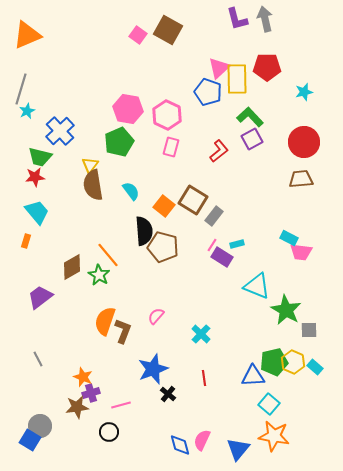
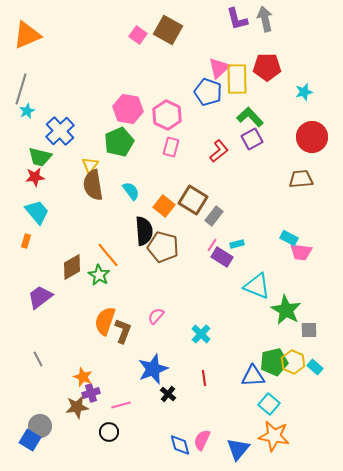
red circle at (304, 142): moved 8 px right, 5 px up
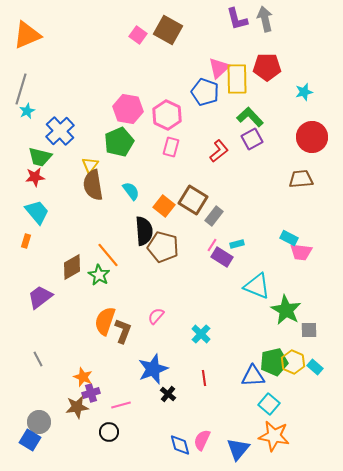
blue pentagon at (208, 92): moved 3 px left
gray circle at (40, 426): moved 1 px left, 4 px up
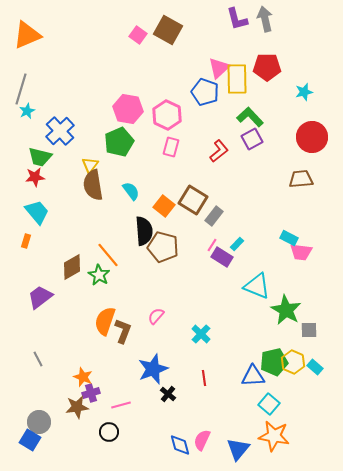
cyan rectangle at (237, 244): rotated 32 degrees counterclockwise
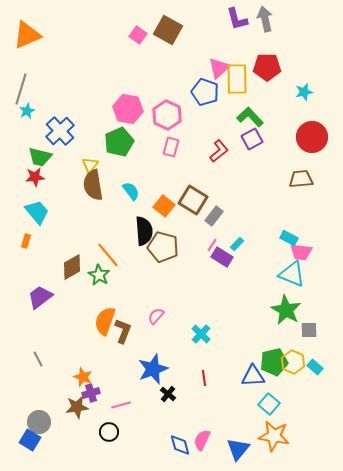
cyan triangle at (257, 286): moved 35 px right, 12 px up
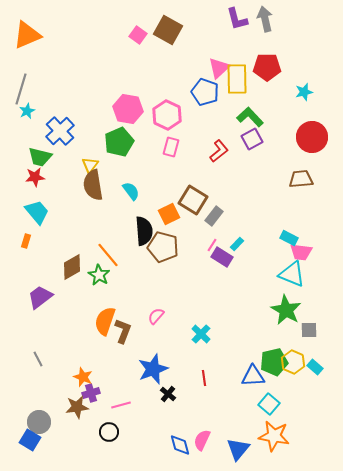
orange square at (164, 206): moved 5 px right, 8 px down; rotated 25 degrees clockwise
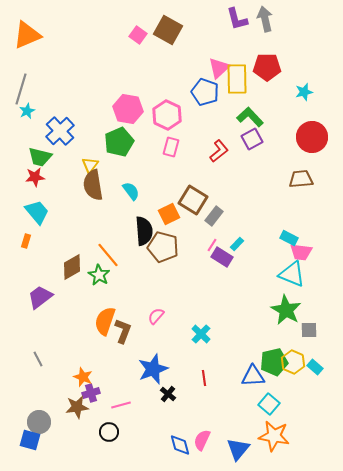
blue square at (30, 440): rotated 15 degrees counterclockwise
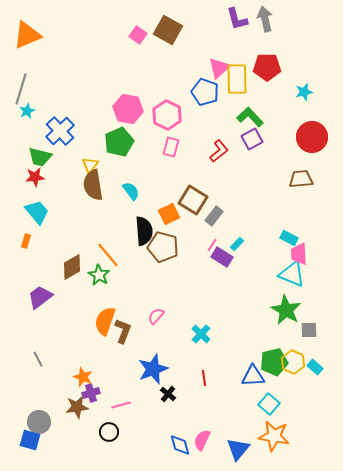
pink trapezoid at (301, 252): moved 2 px left, 2 px down; rotated 80 degrees clockwise
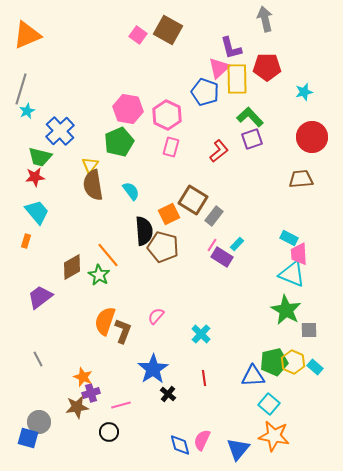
purple L-shape at (237, 19): moved 6 px left, 29 px down
purple square at (252, 139): rotated 10 degrees clockwise
blue star at (153, 369): rotated 12 degrees counterclockwise
blue square at (30, 440): moved 2 px left, 2 px up
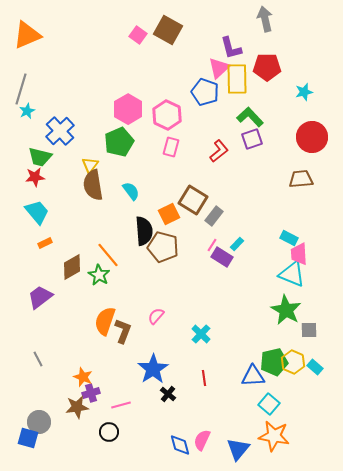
pink hexagon at (128, 109): rotated 20 degrees clockwise
orange rectangle at (26, 241): moved 19 px right, 2 px down; rotated 48 degrees clockwise
